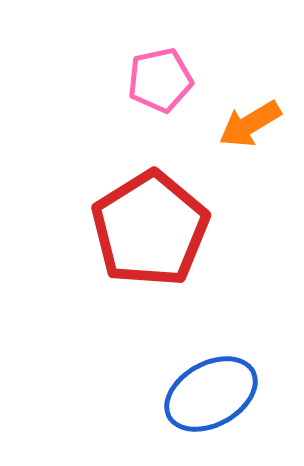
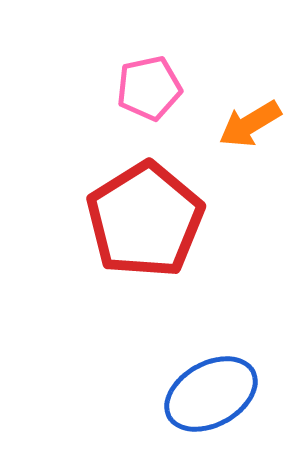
pink pentagon: moved 11 px left, 8 px down
red pentagon: moved 5 px left, 9 px up
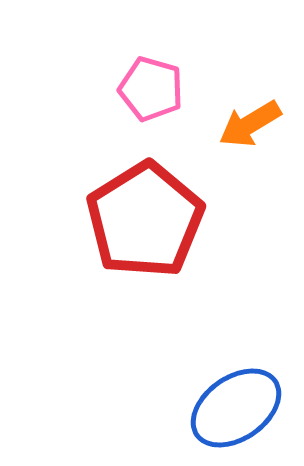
pink pentagon: moved 2 px right, 1 px down; rotated 28 degrees clockwise
blue ellipse: moved 25 px right, 14 px down; rotated 6 degrees counterclockwise
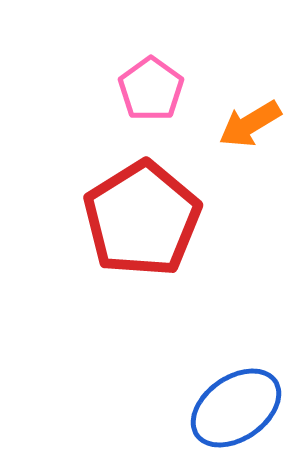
pink pentagon: rotated 20 degrees clockwise
red pentagon: moved 3 px left, 1 px up
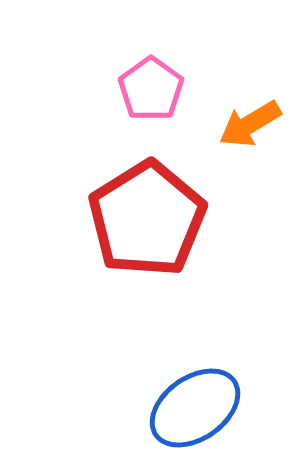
red pentagon: moved 5 px right
blue ellipse: moved 41 px left
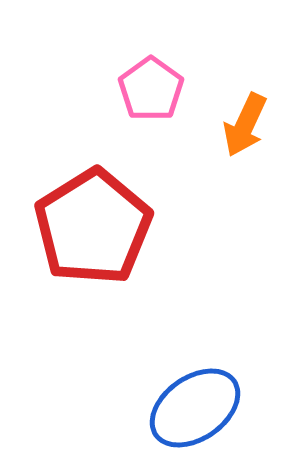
orange arrow: moved 5 px left, 1 px down; rotated 34 degrees counterclockwise
red pentagon: moved 54 px left, 8 px down
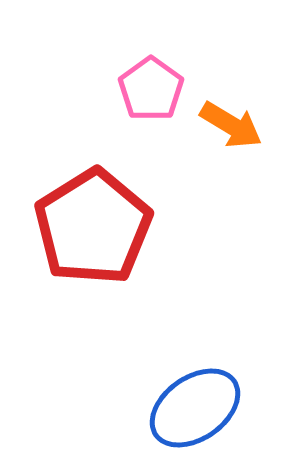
orange arrow: moved 14 px left; rotated 84 degrees counterclockwise
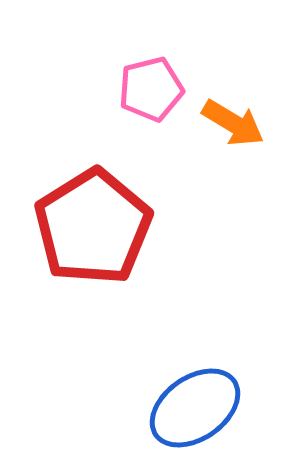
pink pentagon: rotated 22 degrees clockwise
orange arrow: moved 2 px right, 2 px up
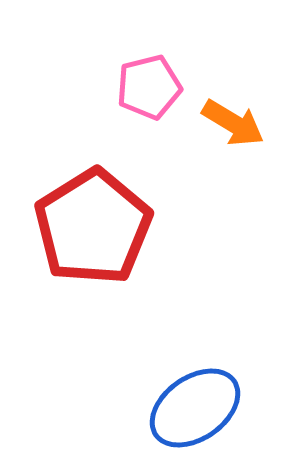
pink pentagon: moved 2 px left, 2 px up
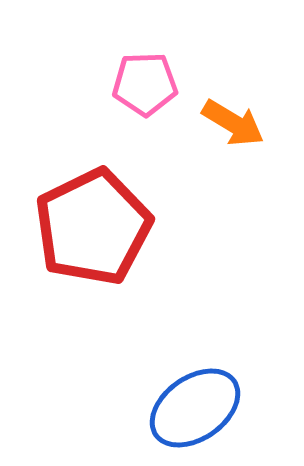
pink pentagon: moved 4 px left, 3 px up; rotated 12 degrees clockwise
red pentagon: rotated 6 degrees clockwise
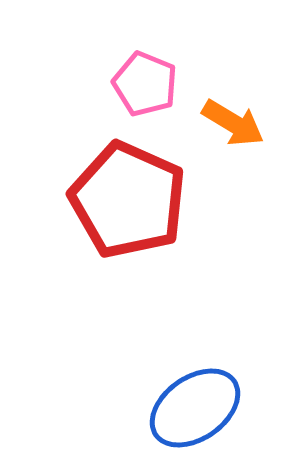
pink pentagon: rotated 24 degrees clockwise
red pentagon: moved 35 px right, 27 px up; rotated 22 degrees counterclockwise
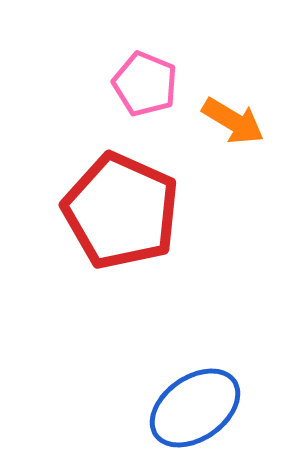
orange arrow: moved 2 px up
red pentagon: moved 7 px left, 11 px down
